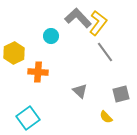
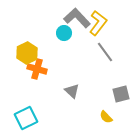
gray L-shape: moved 1 px left
cyan circle: moved 13 px right, 3 px up
yellow hexagon: moved 13 px right
orange cross: moved 1 px left, 3 px up; rotated 12 degrees clockwise
gray triangle: moved 8 px left
cyan square: moved 2 px left; rotated 10 degrees clockwise
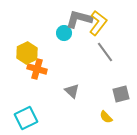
gray L-shape: moved 2 px right, 1 px down; rotated 32 degrees counterclockwise
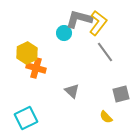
orange cross: moved 1 px left, 1 px up
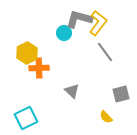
orange cross: moved 3 px right; rotated 18 degrees counterclockwise
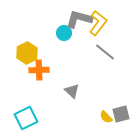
gray line: rotated 15 degrees counterclockwise
orange cross: moved 2 px down
gray square: moved 20 px down
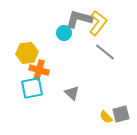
yellow hexagon: rotated 20 degrees clockwise
orange cross: rotated 18 degrees clockwise
gray triangle: moved 2 px down
cyan square: moved 6 px right, 30 px up; rotated 15 degrees clockwise
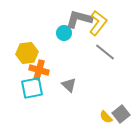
gray triangle: moved 3 px left, 8 px up
gray square: rotated 24 degrees counterclockwise
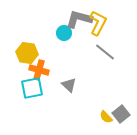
yellow L-shape: rotated 10 degrees counterclockwise
yellow hexagon: rotated 15 degrees clockwise
